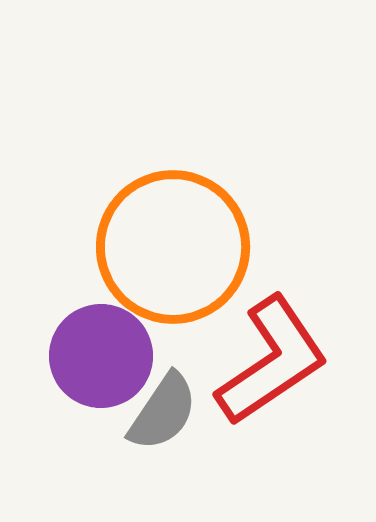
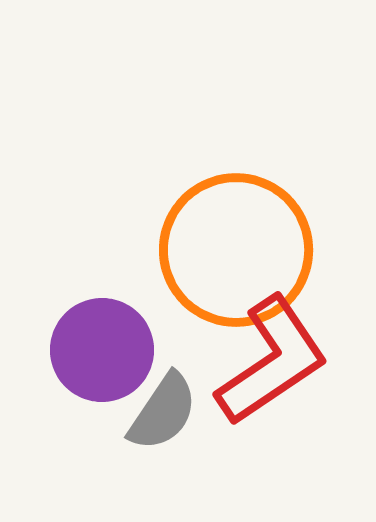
orange circle: moved 63 px right, 3 px down
purple circle: moved 1 px right, 6 px up
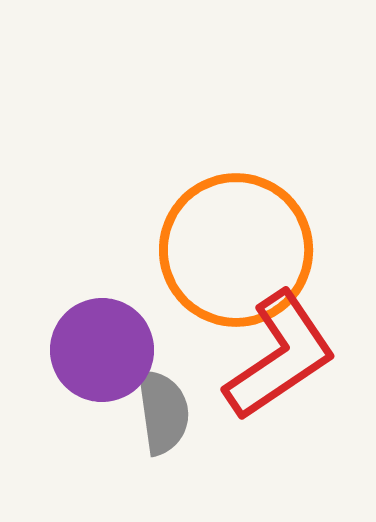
red L-shape: moved 8 px right, 5 px up
gray semicircle: rotated 42 degrees counterclockwise
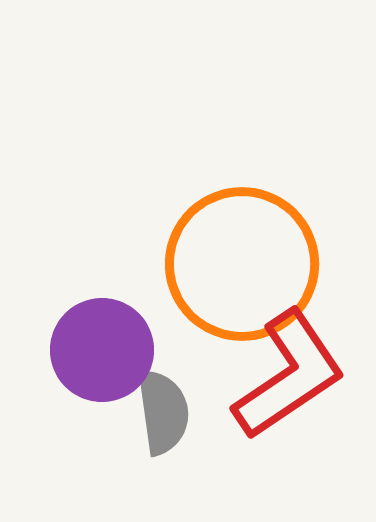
orange circle: moved 6 px right, 14 px down
red L-shape: moved 9 px right, 19 px down
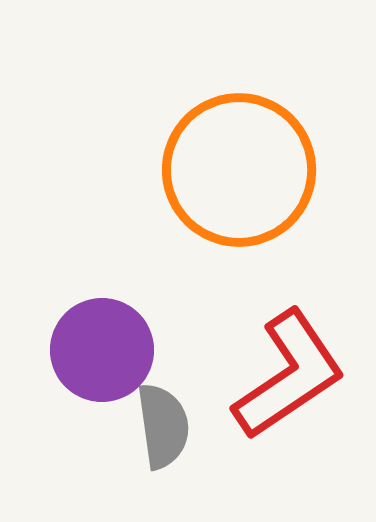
orange circle: moved 3 px left, 94 px up
gray semicircle: moved 14 px down
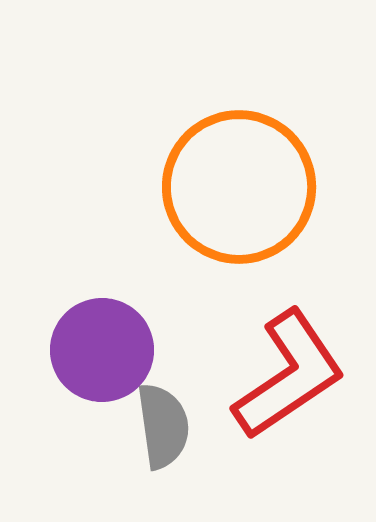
orange circle: moved 17 px down
